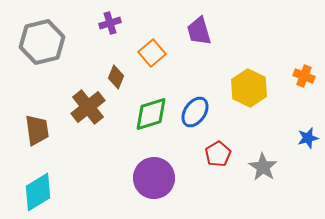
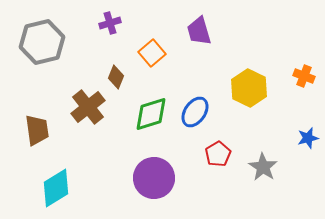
cyan diamond: moved 18 px right, 4 px up
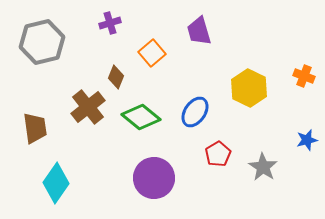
green diamond: moved 10 px left, 3 px down; rotated 57 degrees clockwise
brown trapezoid: moved 2 px left, 2 px up
blue star: moved 1 px left, 2 px down
cyan diamond: moved 5 px up; rotated 24 degrees counterclockwise
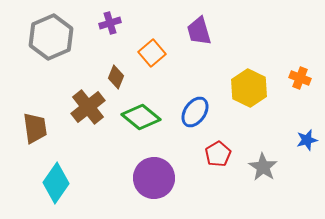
gray hexagon: moved 9 px right, 5 px up; rotated 9 degrees counterclockwise
orange cross: moved 4 px left, 2 px down
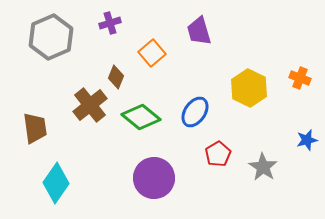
brown cross: moved 2 px right, 2 px up
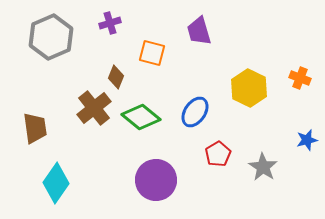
orange square: rotated 36 degrees counterclockwise
brown cross: moved 4 px right, 3 px down
purple circle: moved 2 px right, 2 px down
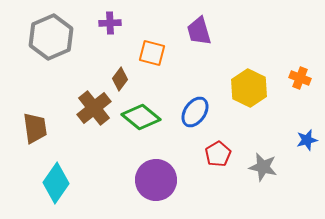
purple cross: rotated 15 degrees clockwise
brown diamond: moved 4 px right, 2 px down; rotated 15 degrees clockwise
gray star: rotated 20 degrees counterclockwise
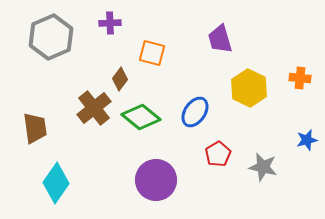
purple trapezoid: moved 21 px right, 8 px down
orange cross: rotated 15 degrees counterclockwise
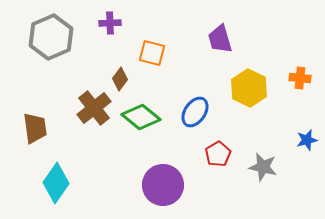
purple circle: moved 7 px right, 5 px down
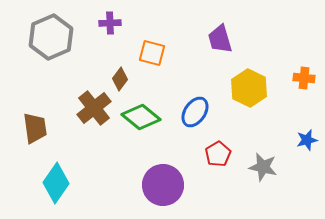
orange cross: moved 4 px right
